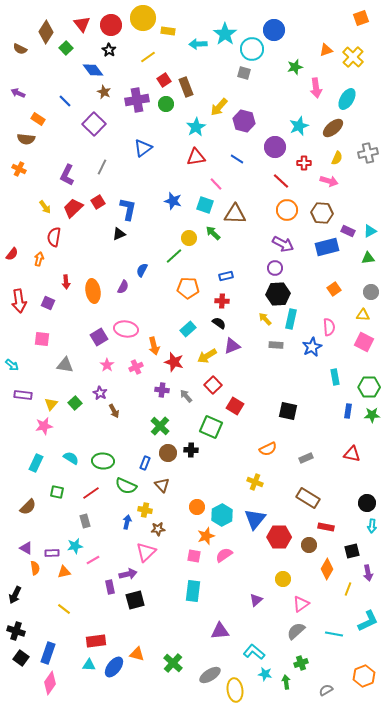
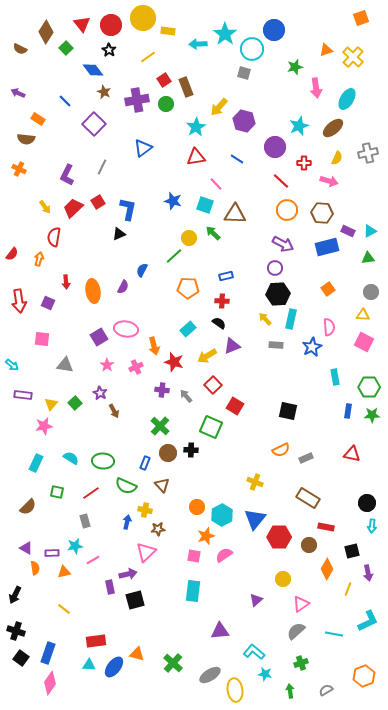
orange square at (334, 289): moved 6 px left
orange semicircle at (268, 449): moved 13 px right, 1 px down
green arrow at (286, 682): moved 4 px right, 9 px down
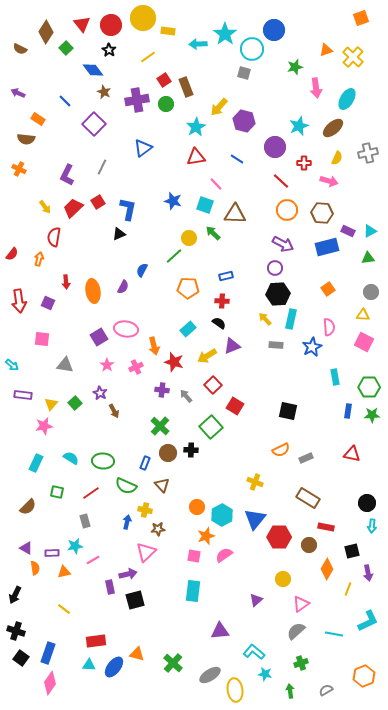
green square at (211, 427): rotated 25 degrees clockwise
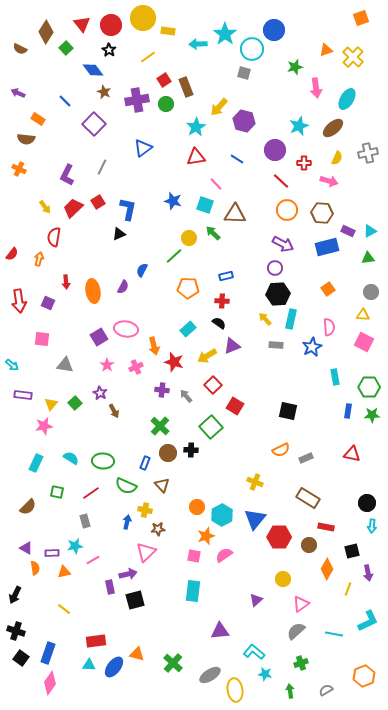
purple circle at (275, 147): moved 3 px down
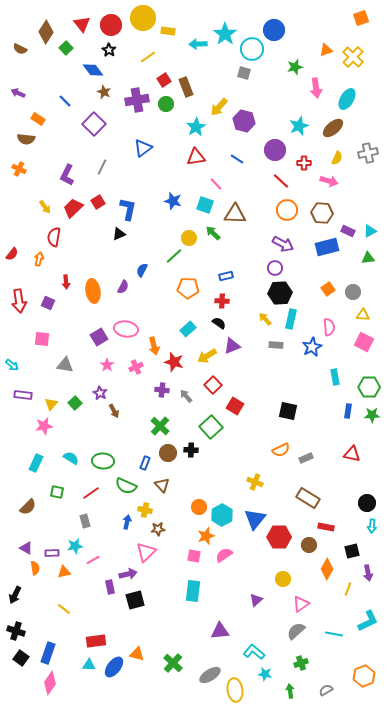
gray circle at (371, 292): moved 18 px left
black hexagon at (278, 294): moved 2 px right, 1 px up
orange circle at (197, 507): moved 2 px right
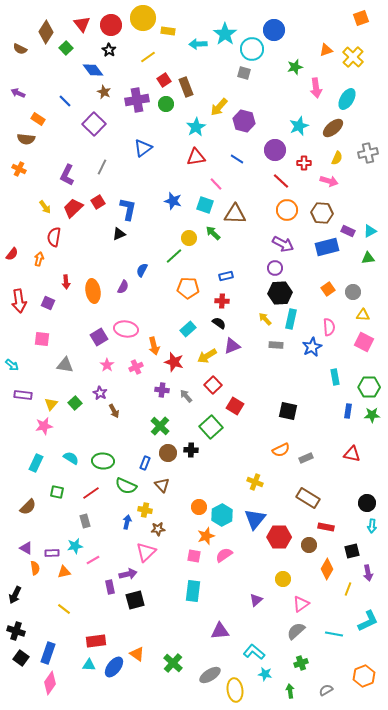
orange triangle at (137, 654): rotated 21 degrees clockwise
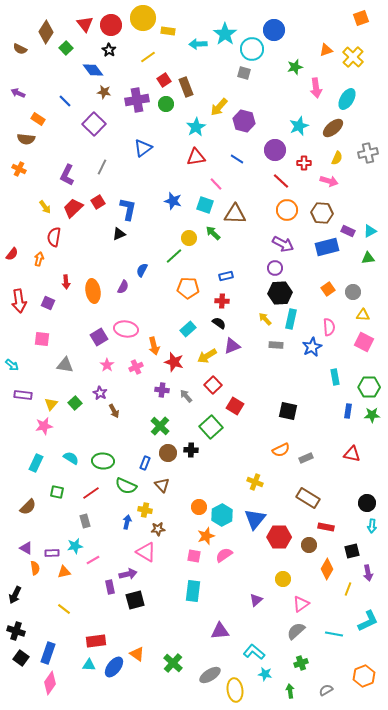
red triangle at (82, 24): moved 3 px right
brown star at (104, 92): rotated 16 degrees counterclockwise
pink triangle at (146, 552): rotated 45 degrees counterclockwise
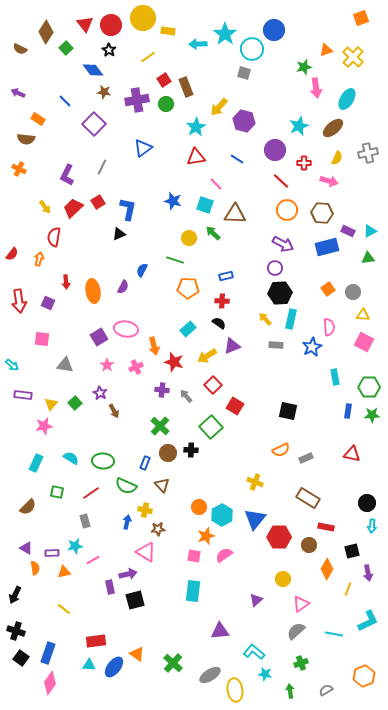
green star at (295, 67): moved 9 px right
green line at (174, 256): moved 1 px right, 4 px down; rotated 60 degrees clockwise
